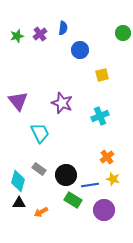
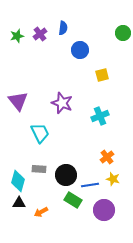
gray rectangle: rotated 32 degrees counterclockwise
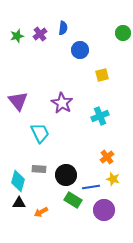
purple star: rotated 10 degrees clockwise
blue line: moved 1 px right, 2 px down
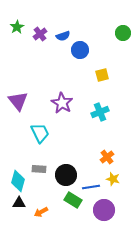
blue semicircle: moved 8 px down; rotated 64 degrees clockwise
green star: moved 9 px up; rotated 16 degrees counterclockwise
cyan cross: moved 4 px up
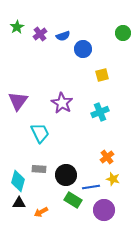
blue circle: moved 3 px right, 1 px up
purple triangle: rotated 15 degrees clockwise
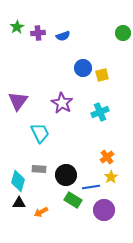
purple cross: moved 2 px left, 1 px up; rotated 32 degrees clockwise
blue circle: moved 19 px down
yellow star: moved 2 px left, 2 px up; rotated 24 degrees clockwise
